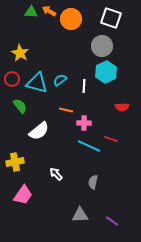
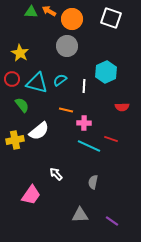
orange circle: moved 1 px right
gray circle: moved 35 px left
green semicircle: moved 2 px right, 1 px up
yellow cross: moved 22 px up
pink trapezoid: moved 8 px right
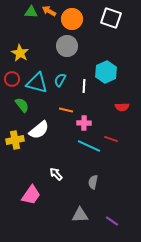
cyan semicircle: rotated 24 degrees counterclockwise
white semicircle: moved 1 px up
